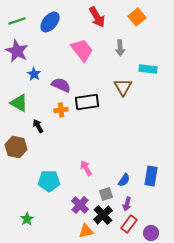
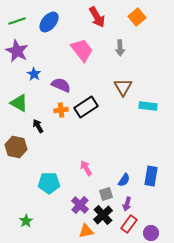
blue ellipse: moved 1 px left
cyan rectangle: moved 37 px down
black rectangle: moved 1 px left, 5 px down; rotated 25 degrees counterclockwise
cyan pentagon: moved 2 px down
green star: moved 1 px left, 2 px down
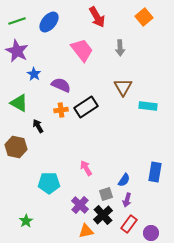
orange square: moved 7 px right
blue rectangle: moved 4 px right, 4 px up
purple arrow: moved 4 px up
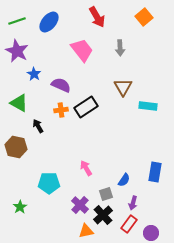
purple arrow: moved 6 px right, 3 px down
green star: moved 6 px left, 14 px up
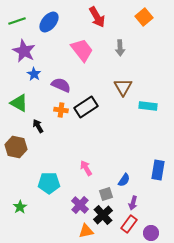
purple star: moved 7 px right
orange cross: rotated 16 degrees clockwise
blue rectangle: moved 3 px right, 2 px up
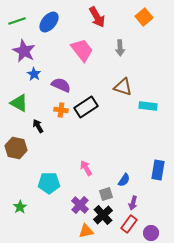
brown triangle: rotated 42 degrees counterclockwise
brown hexagon: moved 1 px down
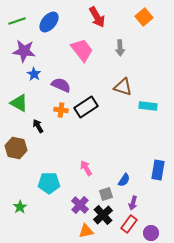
purple star: rotated 20 degrees counterclockwise
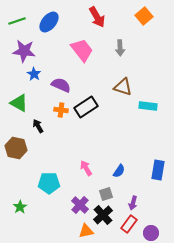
orange square: moved 1 px up
blue semicircle: moved 5 px left, 9 px up
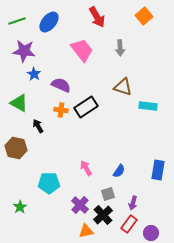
gray square: moved 2 px right
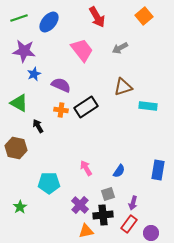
green line: moved 2 px right, 3 px up
gray arrow: rotated 63 degrees clockwise
blue star: rotated 16 degrees clockwise
brown triangle: rotated 36 degrees counterclockwise
black cross: rotated 36 degrees clockwise
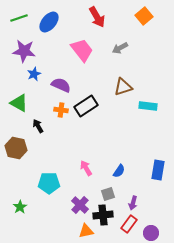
black rectangle: moved 1 px up
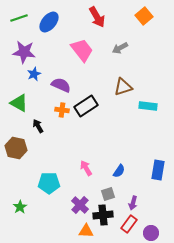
purple star: moved 1 px down
orange cross: moved 1 px right
orange triangle: rotated 14 degrees clockwise
